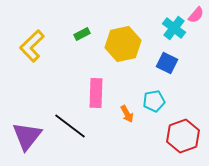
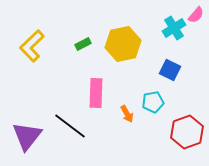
cyan cross: rotated 20 degrees clockwise
green rectangle: moved 1 px right, 10 px down
blue square: moved 3 px right, 7 px down
cyan pentagon: moved 1 px left, 1 px down
red hexagon: moved 4 px right, 4 px up
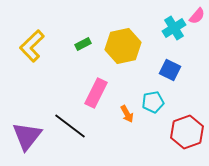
pink semicircle: moved 1 px right, 1 px down
yellow hexagon: moved 2 px down
pink rectangle: rotated 24 degrees clockwise
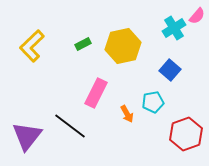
blue square: rotated 15 degrees clockwise
red hexagon: moved 1 px left, 2 px down
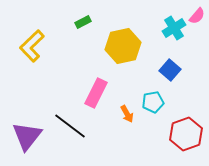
green rectangle: moved 22 px up
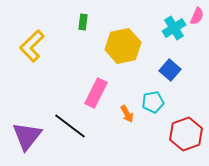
pink semicircle: rotated 18 degrees counterclockwise
green rectangle: rotated 56 degrees counterclockwise
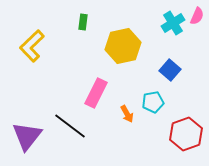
cyan cross: moved 1 px left, 5 px up
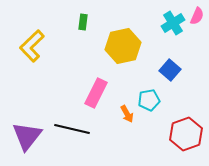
cyan pentagon: moved 4 px left, 2 px up
black line: moved 2 px right, 3 px down; rotated 24 degrees counterclockwise
